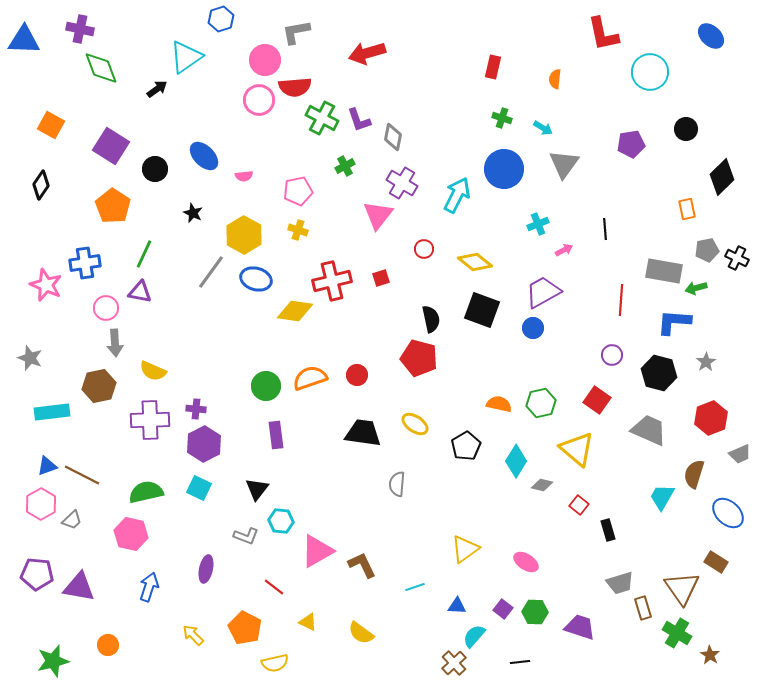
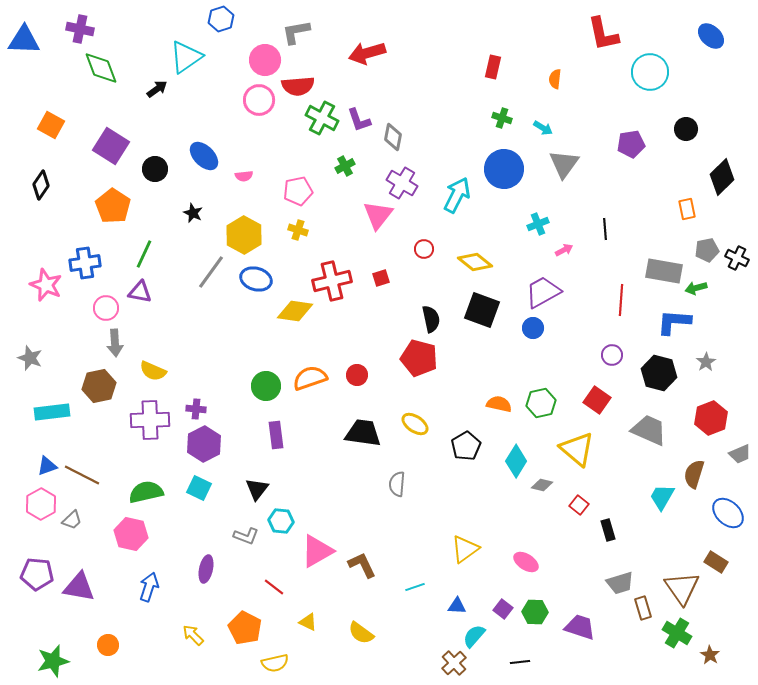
red semicircle at (295, 87): moved 3 px right, 1 px up
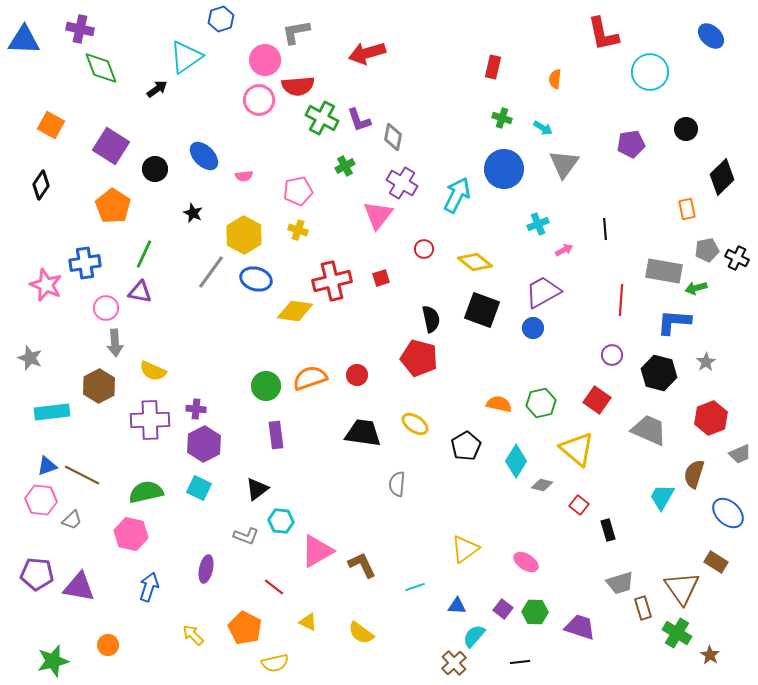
brown hexagon at (99, 386): rotated 16 degrees counterclockwise
black triangle at (257, 489): rotated 15 degrees clockwise
pink hexagon at (41, 504): moved 4 px up; rotated 24 degrees counterclockwise
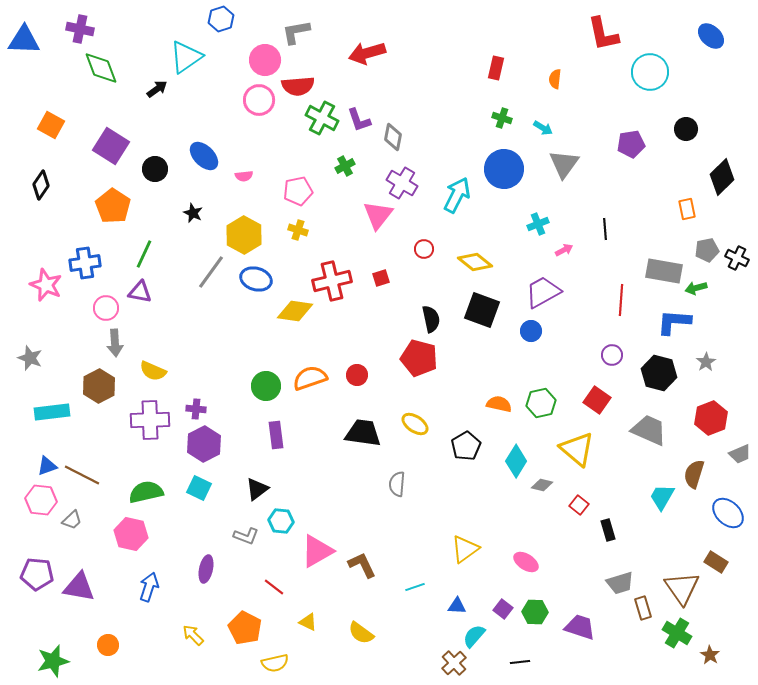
red rectangle at (493, 67): moved 3 px right, 1 px down
blue circle at (533, 328): moved 2 px left, 3 px down
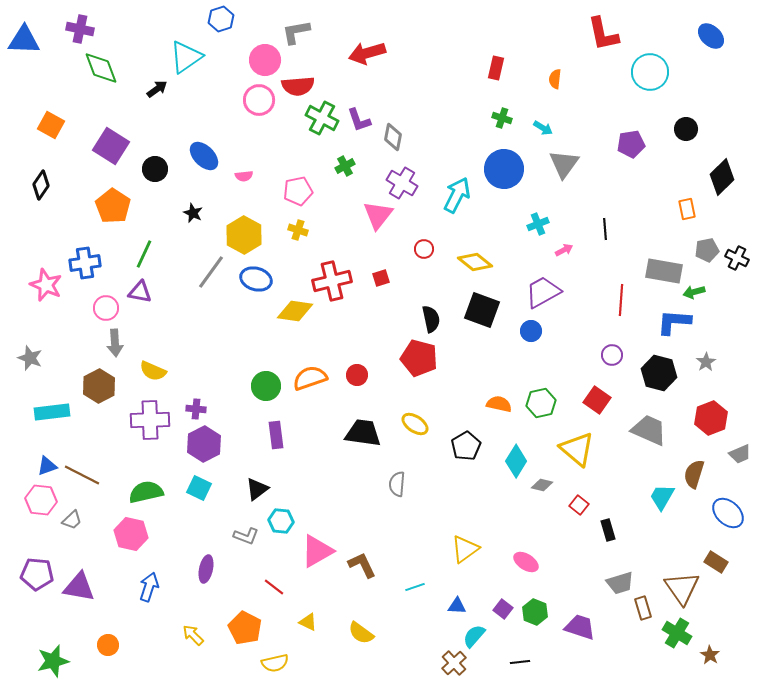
green arrow at (696, 288): moved 2 px left, 4 px down
green hexagon at (535, 612): rotated 20 degrees clockwise
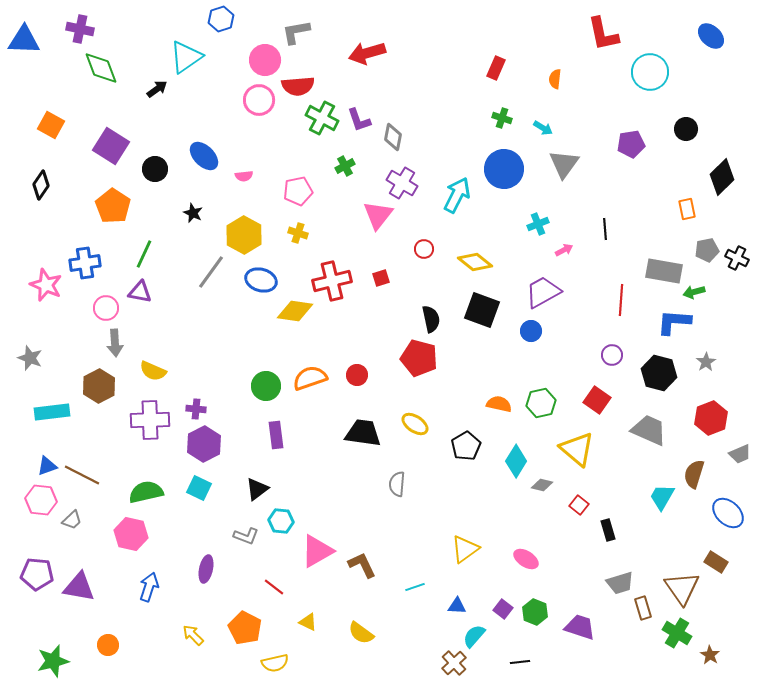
red rectangle at (496, 68): rotated 10 degrees clockwise
yellow cross at (298, 230): moved 3 px down
blue ellipse at (256, 279): moved 5 px right, 1 px down
pink ellipse at (526, 562): moved 3 px up
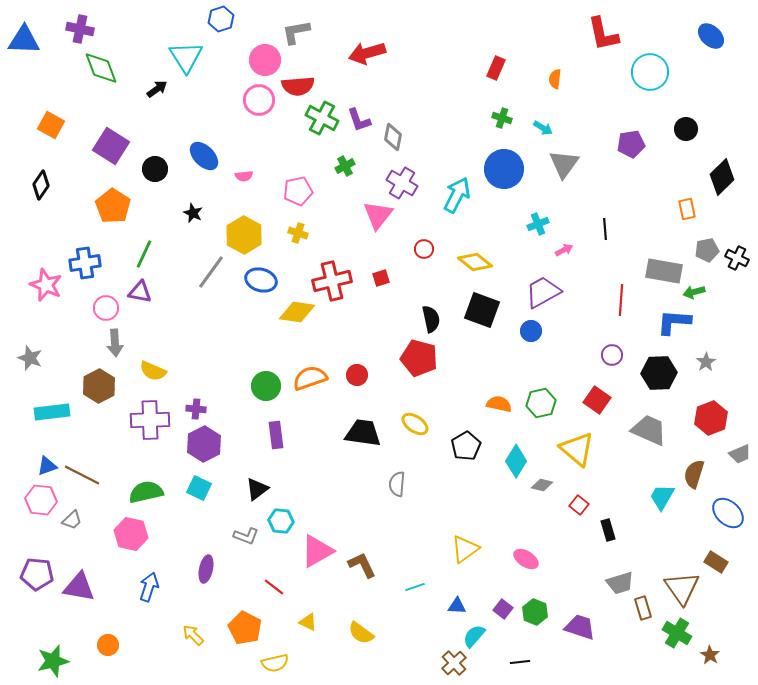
cyan triangle at (186, 57): rotated 27 degrees counterclockwise
yellow diamond at (295, 311): moved 2 px right, 1 px down
black hexagon at (659, 373): rotated 16 degrees counterclockwise
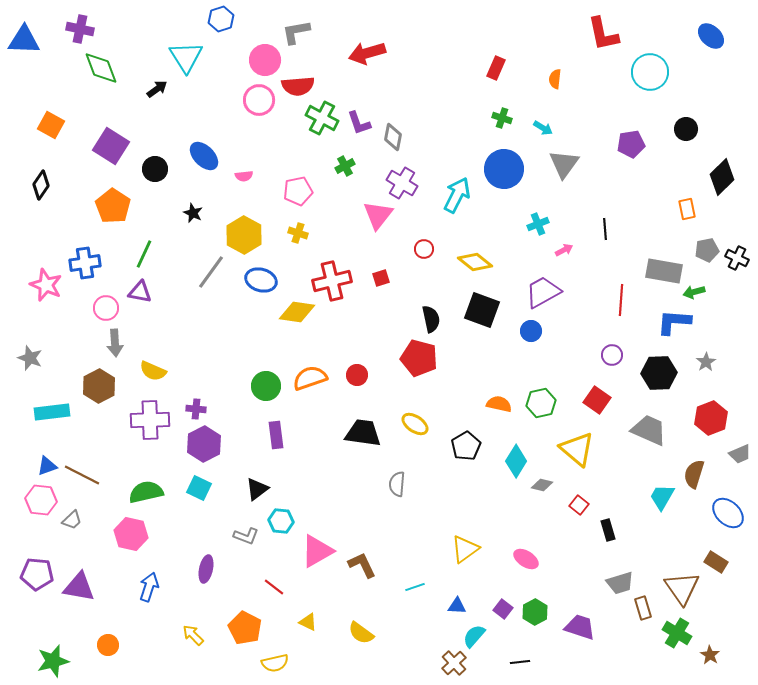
purple L-shape at (359, 120): moved 3 px down
green hexagon at (535, 612): rotated 10 degrees clockwise
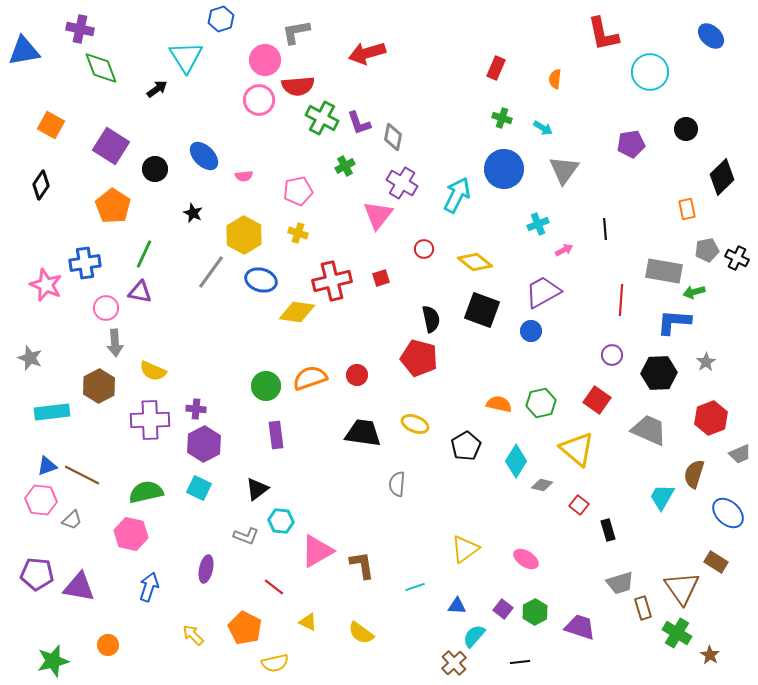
blue triangle at (24, 40): moved 11 px down; rotated 12 degrees counterclockwise
gray triangle at (564, 164): moved 6 px down
yellow ellipse at (415, 424): rotated 12 degrees counterclockwise
brown L-shape at (362, 565): rotated 16 degrees clockwise
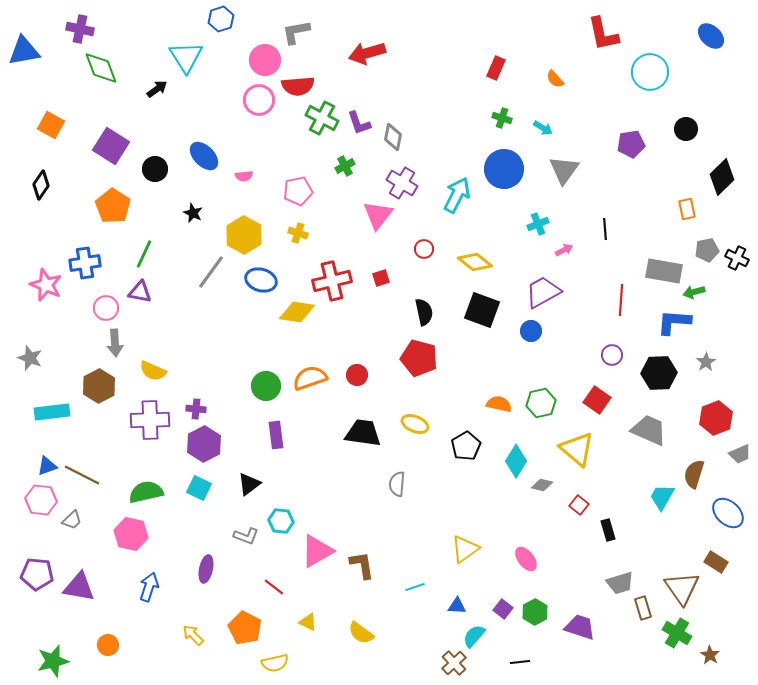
orange semicircle at (555, 79): rotated 48 degrees counterclockwise
black semicircle at (431, 319): moved 7 px left, 7 px up
red hexagon at (711, 418): moved 5 px right
black triangle at (257, 489): moved 8 px left, 5 px up
pink ellipse at (526, 559): rotated 20 degrees clockwise
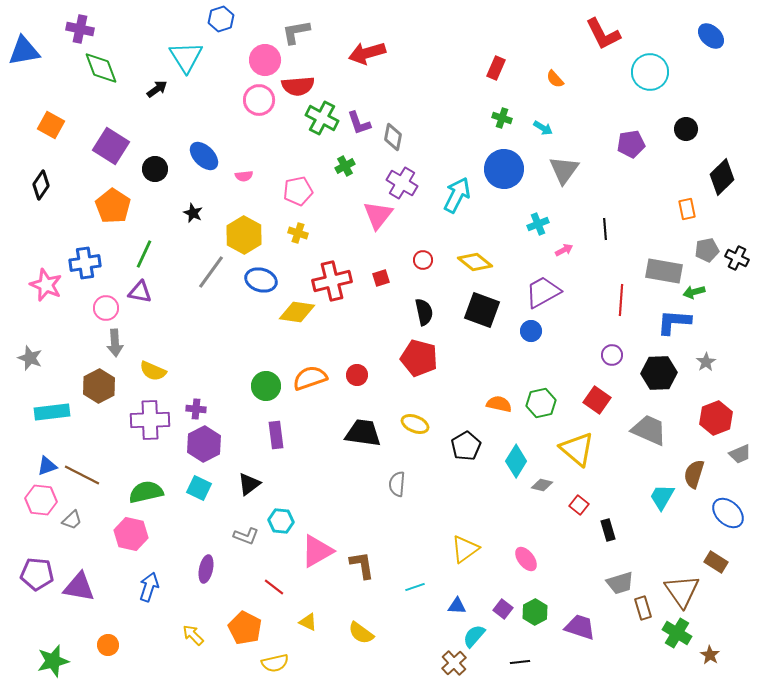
red L-shape at (603, 34): rotated 15 degrees counterclockwise
red circle at (424, 249): moved 1 px left, 11 px down
brown triangle at (682, 588): moved 3 px down
